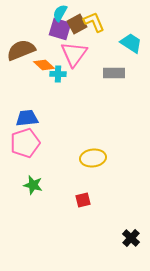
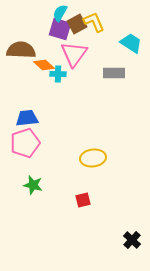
brown semicircle: rotated 24 degrees clockwise
black cross: moved 1 px right, 2 px down
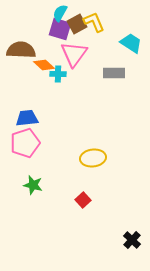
red square: rotated 28 degrees counterclockwise
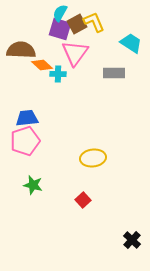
pink triangle: moved 1 px right, 1 px up
orange diamond: moved 2 px left
pink pentagon: moved 2 px up
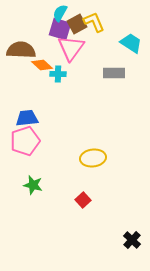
pink triangle: moved 4 px left, 5 px up
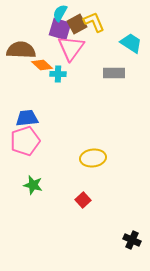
black cross: rotated 18 degrees counterclockwise
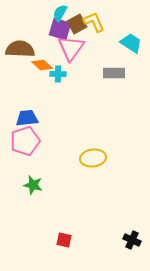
brown semicircle: moved 1 px left, 1 px up
red square: moved 19 px left, 40 px down; rotated 35 degrees counterclockwise
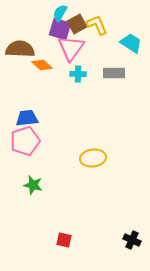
yellow L-shape: moved 3 px right, 3 px down
cyan cross: moved 20 px right
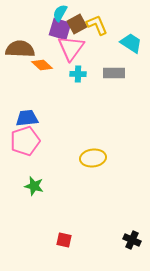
green star: moved 1 px right, 1 px down
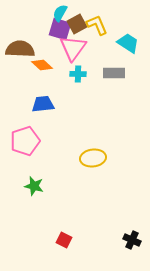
cyan trapezoid: moved 3 px left
pink triangle: moved 2 px right
blue trapezoid: moved 16 px right, 14 px up
red square: rotated 14 degrees clockwise
